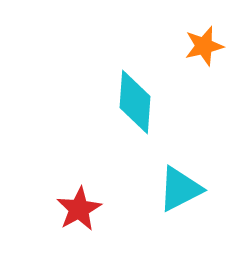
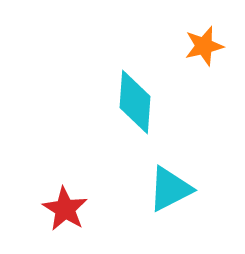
cyan triangle: moved 10 px left
red star: moved 14 px left; rotated 12 degrees counterclockwise
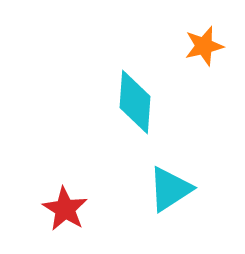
cyan triangle: rotated 6 degrees counterclockwise
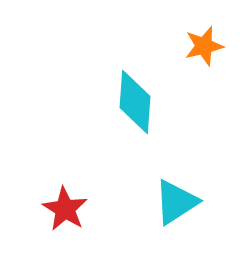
cyan triangle: moved 6 px right, 13 px down
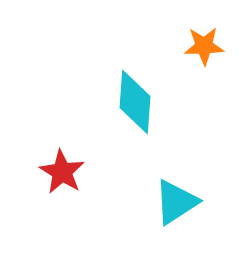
orange star: rotated 12 degrees clockwise
red star: moved 3 px left, 37 px up
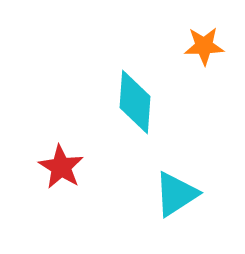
red star: moved 1 px left, 5 px up
cyan triangle: moved 8 px up
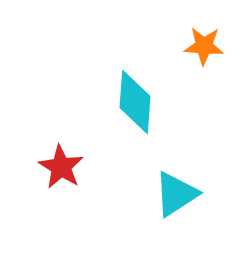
orange star: rotated 6 degrees clockwise
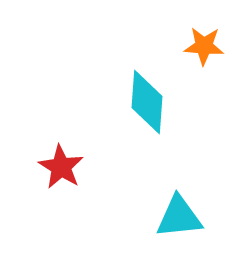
cyan diamond: moved 12 px right
cyan triangle: moved 3 px right, 23 px down; rotated 27 degrees clockwise
